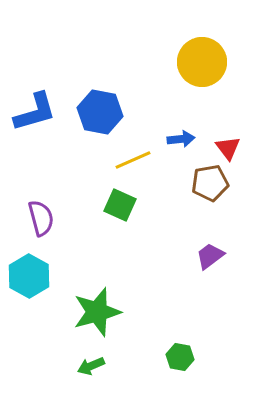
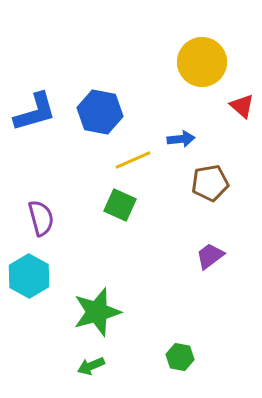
red triangle: moved 14 px right, 42 px up; rotated 12 degrees counterclockwise
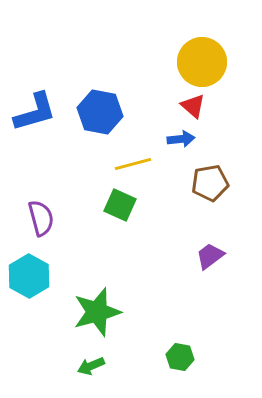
red triangle: moved 49 px left
yellow line: moved 4 px down; rotated 9 degrees clockwise
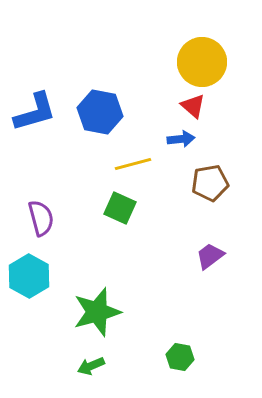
green square: moved 3 px down
